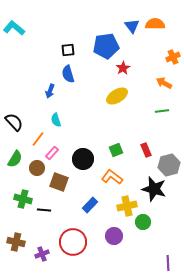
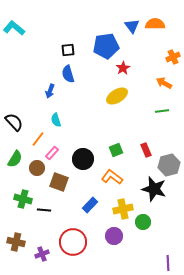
yellow cross: moved 4 px left, 3 px down
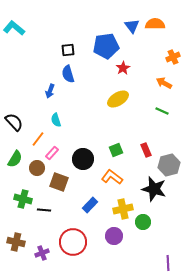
yellow ellipse: moved 1 px right, 3 px down
green line: rotated 32 degrees clockwise
purple cross: moved 1 px up
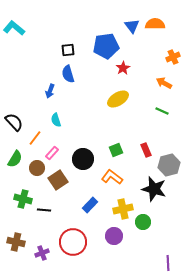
orange line: moved 3 px left, 1 px up
brown square: moved 1 px left, 2 px up; rotated 36 degrees clockwise
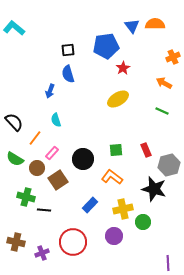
green square: rotated 16 degrees clockwise
green semicircle: rotated 90 degrees clockwise
green cross: moved 3 px right, 2 px up
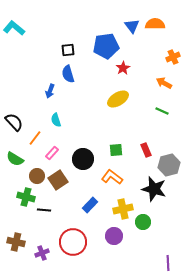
brown circle: moved 8 px down
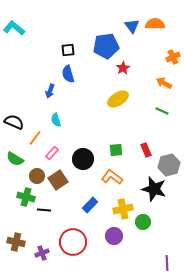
black semicircle: rotated 24 degrees counterclockwise
purple line: moved 1 px left
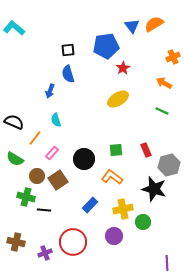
orange semicircle: moved 1 px left; rotated 30 degrees counterclockwise
black circle: moved 1 px right
purple cross: moved 3 px right
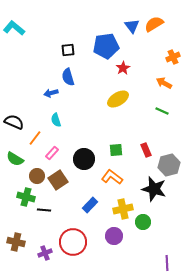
blue semicircle: moved 3 px down
blue arrow: moved 1 px right, 2 px down; rotated 56 degrees clockwise
